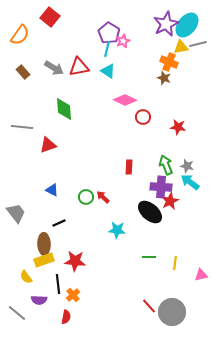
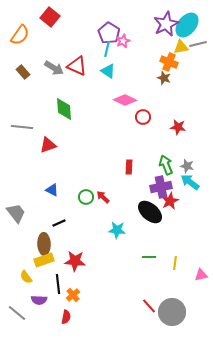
red triangle at (79, 67): moved 2 px left, 1 px up; rotated 35 degrees clockwise
purple cross at (161, 187): rotated 15 degrees counterclockwise
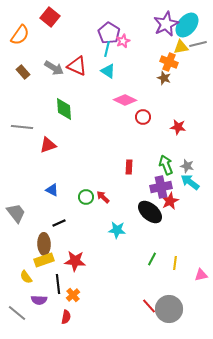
green line at (149, 257): moved 3 px right, 2 px down; rotated 64 degrees counterclockwise
gray circle at (172, 312): moved 3 px left, 3 px up
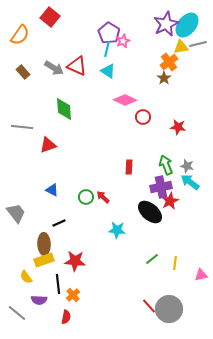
orange cross at (169, 62): rotated 30 degrees clockwise
brown star at (164, 78): rotated 16 degrees clockwise
green line at (152, 259): rotated 24 degrees clockwise
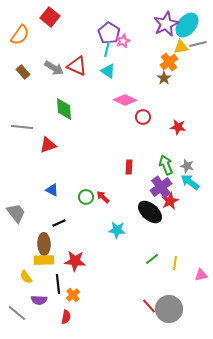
purple cross at (161, 187): rotated 25 degrees counterclockwise
yellow rectangle at (44, 260): rotated 18 degrees clockwise
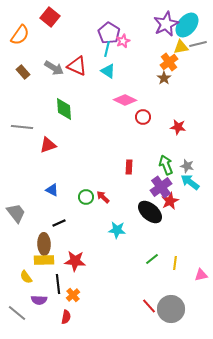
gray circle at (169, 309): moved 2 px right
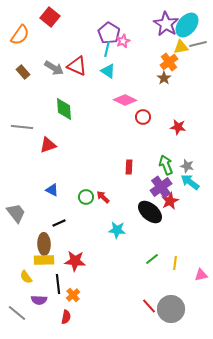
purple star at (166, 24): rotated 15 degrees counterclockwise
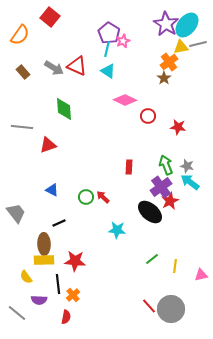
red circle at (143, 117): moved 5 px right, 1 px up
yellow line at (175, 263): moved 3 px down
